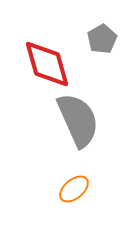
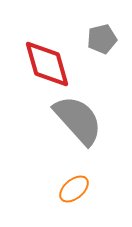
gray pentagon: rotated 16 degrees clockwise
gray semicircle: rotated 18 degrees counterclockwise
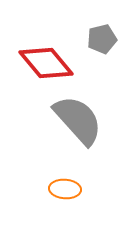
red diamond: moved 1 px left, 1 px up; rotated 24 degrees counterclockwise
orange ellipse: moved 9 px left; rotated 44 degrees clockwise
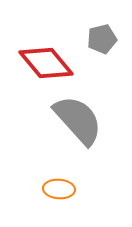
orange ellipse: moved 6 px left
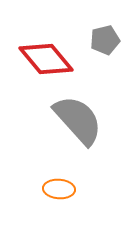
gray pentagon: moved 3 px right, 1 px down
red diamond: moved 4 px up
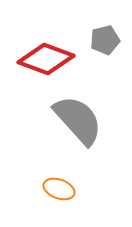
red diamond: rotated 30 degrees counterclockwise
orange ellipse: rotated 16 degrees clockwise
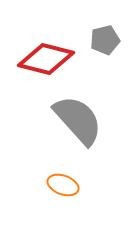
red diamond: rotated 6 degrees counterclockwise
orange ellipse: moved 4 px right, 4 px up
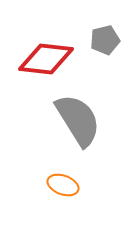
red diamond: rotated 8 degrees counterclockwise
gray semicircle: rotated 10 degrees clockwise
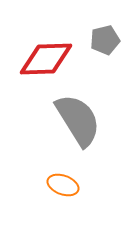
red diamond: rotated 8 degrees counterclockwise
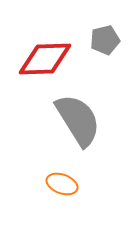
red diamond: moved 1 px left
orange ellipse: moved 1 px left, 1 px up
